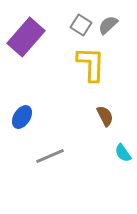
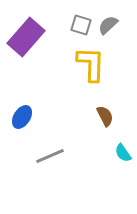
gray square: rotated 15 degrees counterclockwise
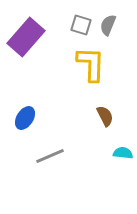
gray semicircle: rotated 25 degrees counterclockwise
blue ellipse: moved 3 px right, 1 px down
cyan semicircle: rotated 132 degrees clockwise
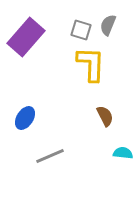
gray square: moved 5 px down
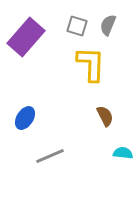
gray square: moved 4 px left, 4 px up
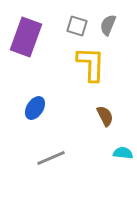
purple rectangle: rotated 21 degrees counterclockwise
blue ellipse: moved 10 px right, 10 px up
gray line: moved 1 px right, 2 px down
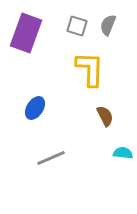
purple rectangle: moved 4 px up
yellow L-shape: moved 1 px left, 5 px down
